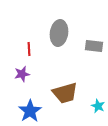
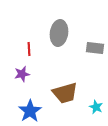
gray rectangle: moved 1 px right, 2 px down
cyan star: moved 2 px left, 1 px down
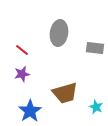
red line: moved 7 px left, 1 px down; rotated 48 degrees counterclockwise
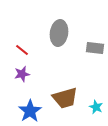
brown trapezoid: moved 5 px down
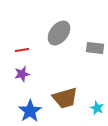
gray ellipse: rotated 30 degrees clockwise
red line: rotated 48 degrees counterclockwise
cyan star: moved 1 px right, 1 px down
